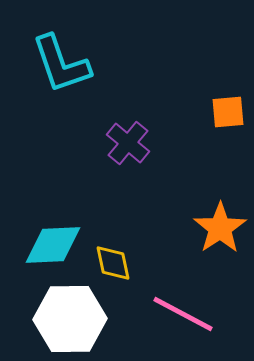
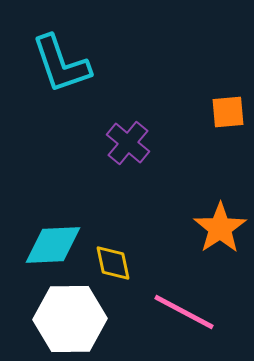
pink line: moved 1 px right, 2 px up
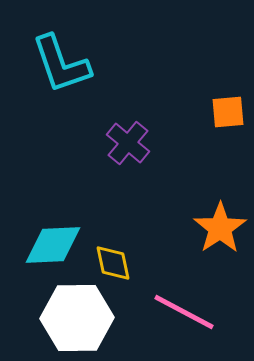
white hexagon: moved 7 px right, 1 px up
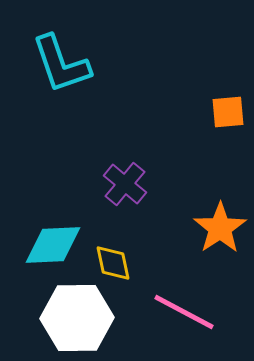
purple cross: moved 3 px left, 41 px down
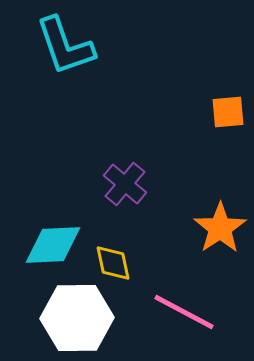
cyan L-shape: moved 4 px right, 18 px up
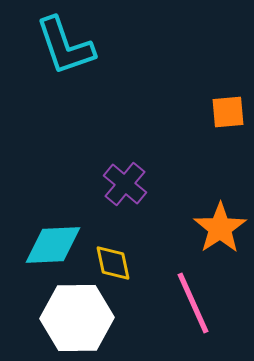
pink line: moved 9 px right, 9 px up; rotated 38 degrees clockwise
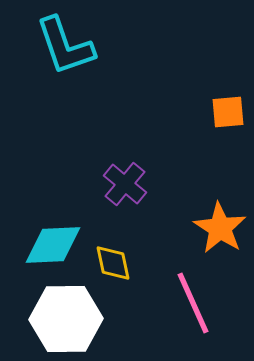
orange star: rotated 6 degrees counterclockwise
white hexagon: moved 11 px left, 1 px down
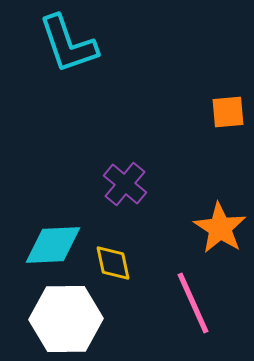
cyan L-shape: moved 3 px right, 2 px up
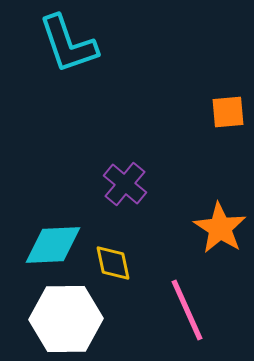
pink line: moved 6 px left, 7 px down
